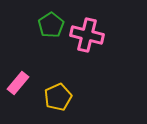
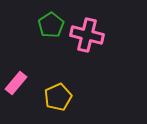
pink rectangle: moved 2 px left
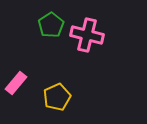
yellow pentagon: moved 1 px left
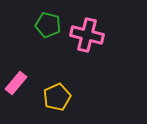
green pentagon: moved 3 px left; rotated 25 degrees counterclockwise
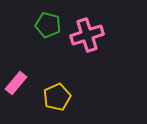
pink cross: rotated 32 degrees counterclockwise
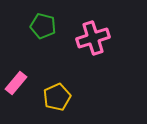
green pentagon: moved 5 px left, 1 px down
pink cross: moved 6 px right, 3 px down
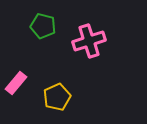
pink cross: moved 4 px left, 3 px down
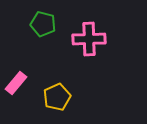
green pentagon: moved 2 px up
pink cross: moved 2 px up; rotated 16 degrees clockwise
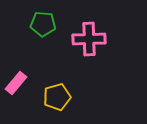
green pentagon: rotated 10 degrees counterclockwise
yellow pentagon: rotated 8 degrees clockwise
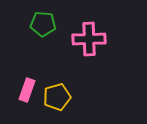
pink rectangle: moved 11 px right, 7 px down; rotated 20 degrees counterclockwise
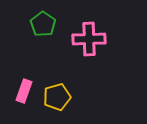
green pentagon: rotated 30 degrees clockwise
pink rectangle: moved 3 px left, 1 px down
